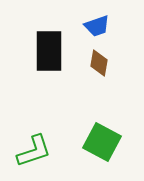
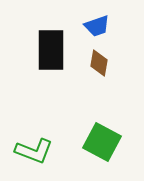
black rectangle: moved 2 px right, 1 px up
green L-shape: rotated 39 degrees clockwise
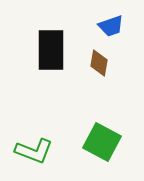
blue trapezoid: moved 14 px right
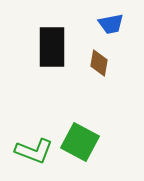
blue trapezoid: moved 2 px up; rotated 8 degrees clockwise
black rectangle: moved 1 px right, 3 px up
green square: moved 22 px left
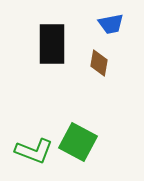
black rectangle: moved 3 px up
green square: moved 2 px left
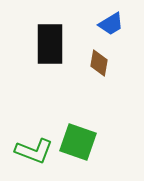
blue trapezoid: rotated 20 degrees counterclockwise
black rectangle: moved 2 px left
green square: rotated 9 degrees counterclockwise
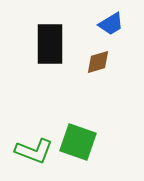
brown diamond: moved 1 px left, 1 px up; rotated 64 degrees clockwise
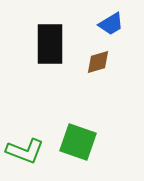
green L-shape: moved 9 px left
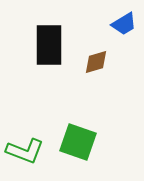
blue trapezoid: moved 13 px right
black rectangle: moved 1 px left, 1 px down
brown diamond: moved 2 px left
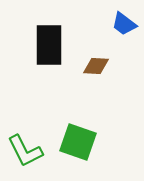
blue trapezoid: rotated 68 degrees clockwise
brown diamond: moved 4 px down; rotated 20 degrees clockwise
green L-shape: rotated 42 degrees clockwise
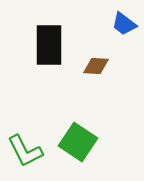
green square: rotated 15 degrees clockwise
